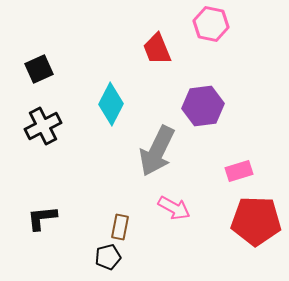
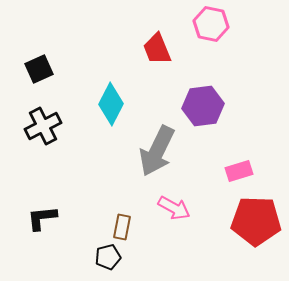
brown rectangle: moved 2 px right
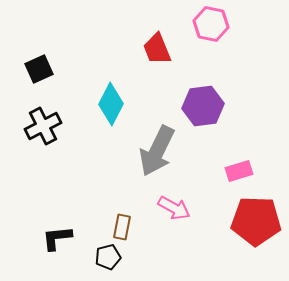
black L-shape: moved 15 px right, 20 px down
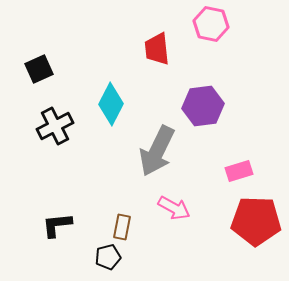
red trapezoid: rotated 16 degrees clockwise
black cross: moved 12 px right
black L-shape: moved 13 px up
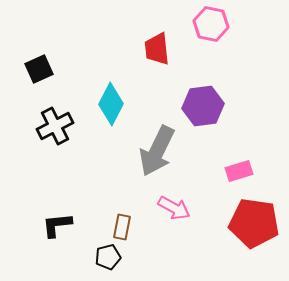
red pentagon: moved 2 px left, 2 px down; rotated 6 degrees clockwise
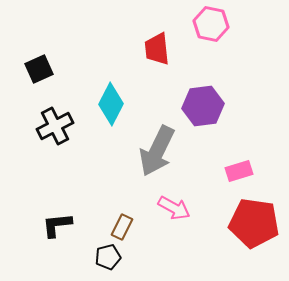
brown rectangle: rotated 15 degrees clockwise
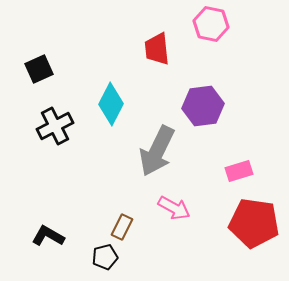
black L-shape: moved 9 px left, 11 px down; rotated 36 degrees clockwise
black pentagon: moved 3 px left
